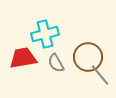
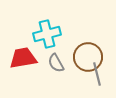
cyan cross: moved 2 px right
gray line: moved 3 px left, 1 px up; rotated 25 degrees clockwise
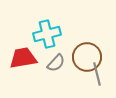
brown circle: moved 1 px left
gray semicircle: rotated 108 degrees counterclockwise
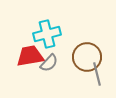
red trapezoid: moved 7 px right, 2 px up
gray semicircle: moved 7 px left
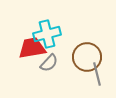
red trapezoid: moved 2 px right, 8 px up
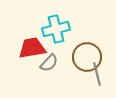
cyan cross: moved 9 px right, 5 px up
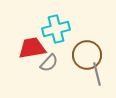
brown circle: moved 2 px up
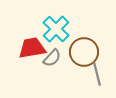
cyan cross: rotated 32 degrees counterclockwise
brown circle: moved 3 px left, 3 px up
gray semicircle: moved 3 px right, 5 px up
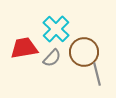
red trapezoid: moved 8 px left
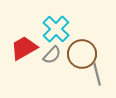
red trapezoid: rotated 20 degrees counterclockwise
brown circle: moved 2 px left, 2 px down
gray semicircle: moved 3 px up
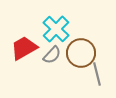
brown circle: moved 1 px left, 1 px up
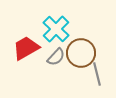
red trapezoid: moved 2 px right
gray semicircle: moved 4 px right, 2 px down
